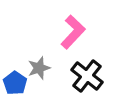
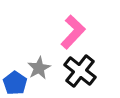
gray star: rotated 10 degrees counterclockwise
black cross: moved 7 px left, 5 px up
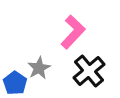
black cross: moved 9 px right; rotated 12 degrees clockwise
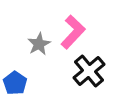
gray star: moved 24 px up
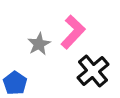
black cross: moved 4 px right
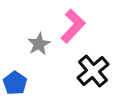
pink L-shape: moved 6 px up
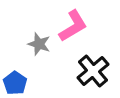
pink L-shape: rotated 16 degrees clockwise
gray star: rotated 25 degrees counterclockwise
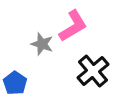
gray star: moved 3 px right
